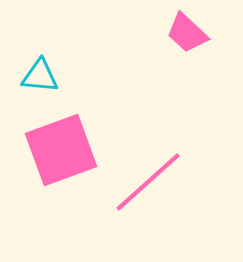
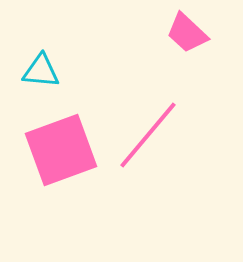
cyan triangle: moved 1 px right, 5 px up
pink line: moved 47 px up; rotated 8 degrees counterclockwise
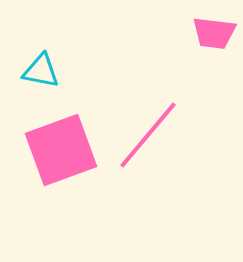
pink trapezoid: moved 27 px right; rotated 36 degrees counterclockwise
cyan triangle: rotated 6 degrees clockwise
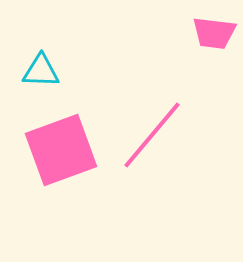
cyan triangle: rotated 9 degrees counterclockwise
pink line: moved 4 px right
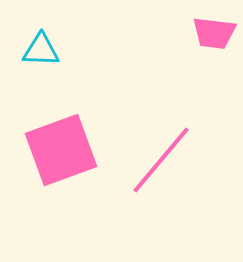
cyan triangle: moved 21 px up
pink line: moved 9 px right, 25 px down
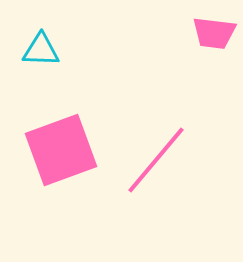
pink line: moved 5 px left
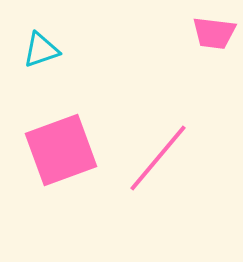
cyan triangle: rotated 21 degrees counterclockwise
pink line: moved 2 px right, 2 px up
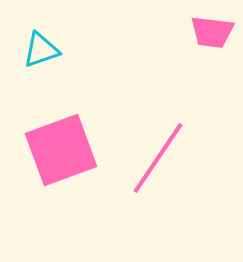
pink trapezoid: moved 2 px left, 1 px up
pink line: rotated 6 degrees counterclockwise
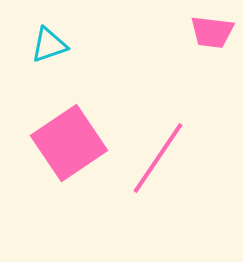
cyan triangle: moved 8 px right, 5 px up
pink square: moved 8 px right, 7 px up; rotated 14 degrees counterclockwise
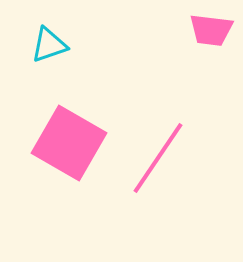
pink trapezoid: moved 1 px left, 2 px up
pink square: rotated 26 degrees counterclockwise
